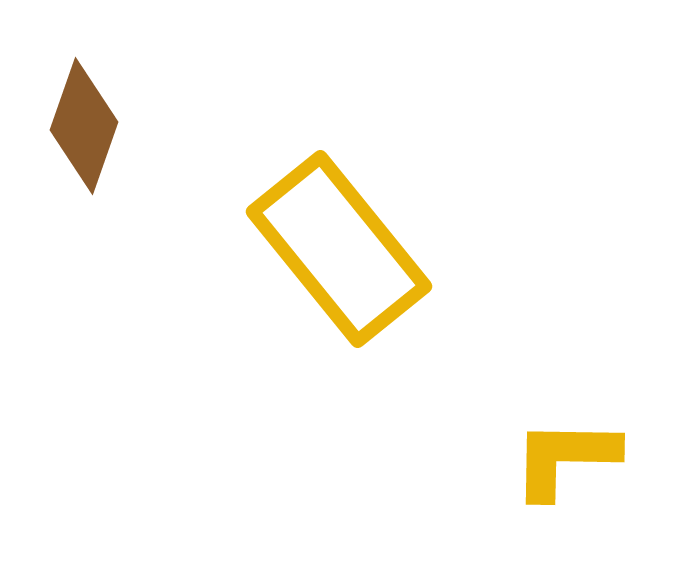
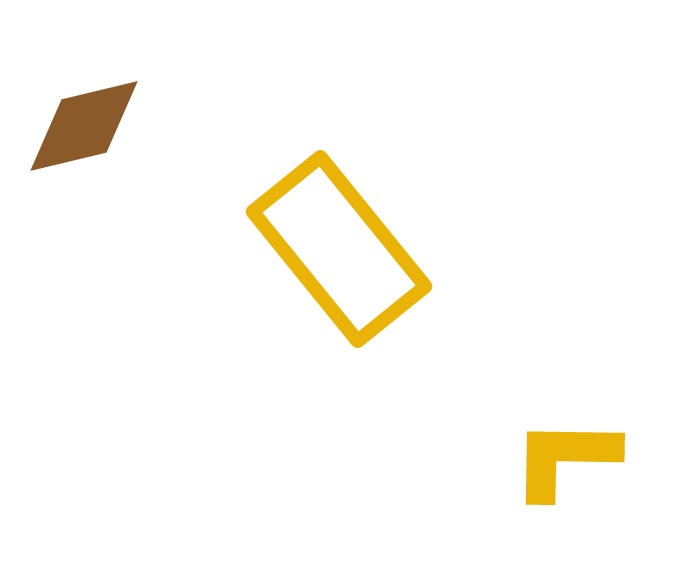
brown diamond: rotated 57 degrees clockwise
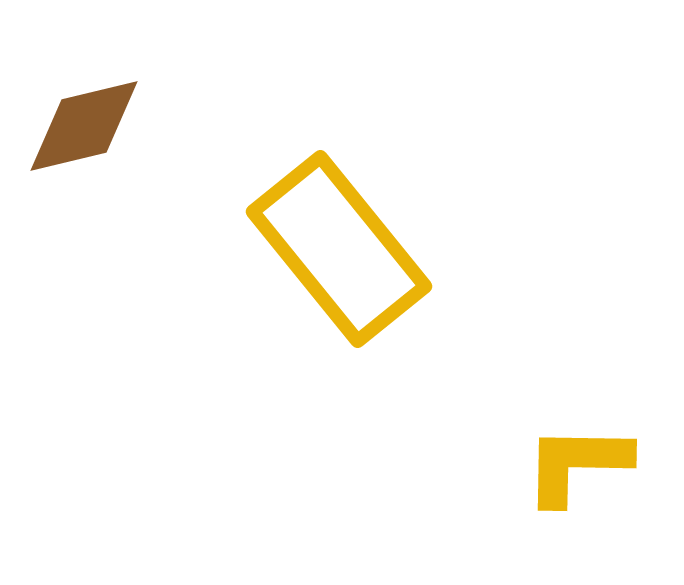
yellow L-shape: moved 12 px right, 6 px down
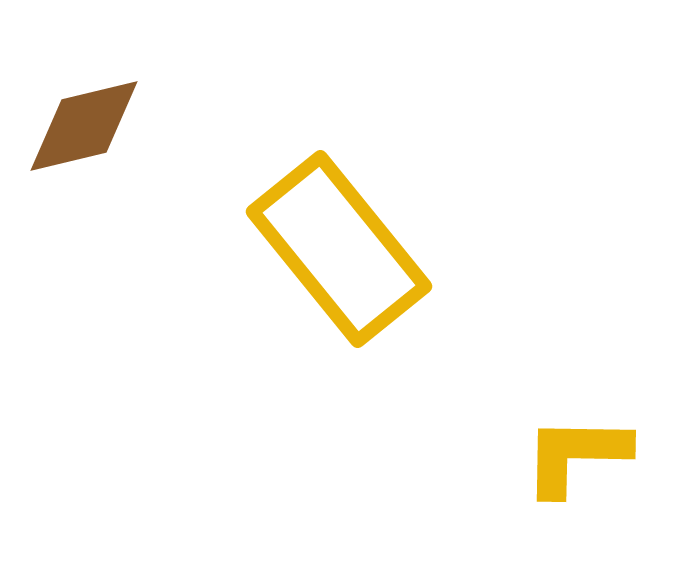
yellow L-shape: moved 1 px left, 9 px up
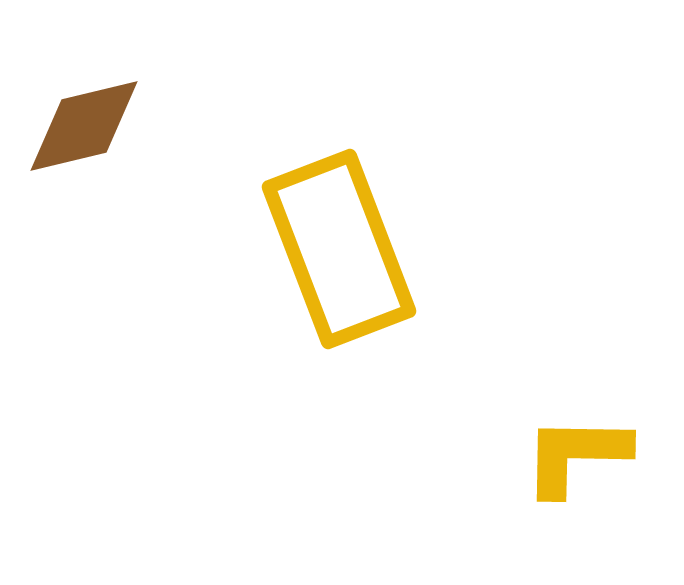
yellow rectangle: rotated 18 degrees clockwise
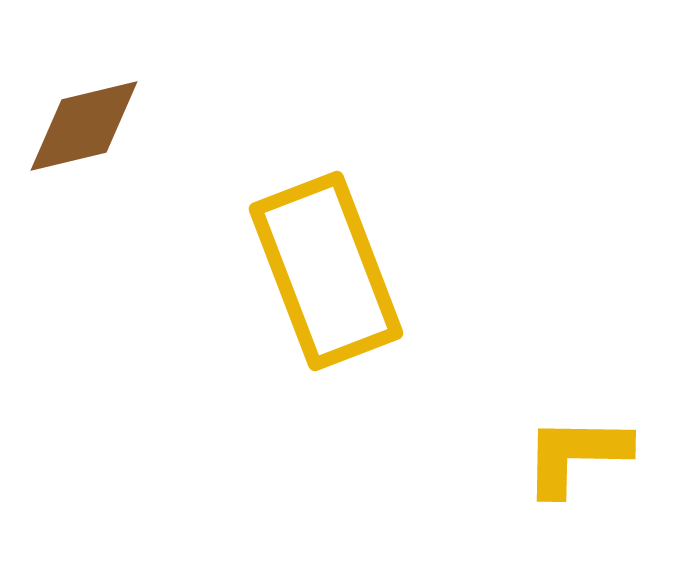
yellow rectangle: moved 13 px left, 22 px down
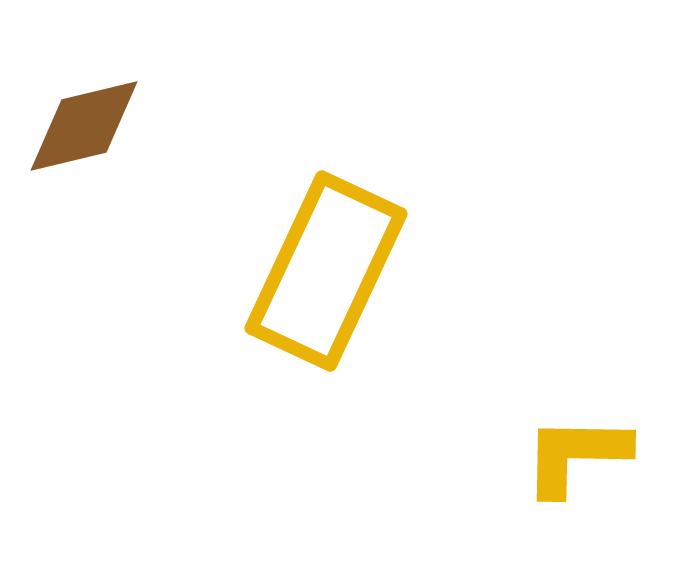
yellow rectangle: rotated 46 degrees clockwise
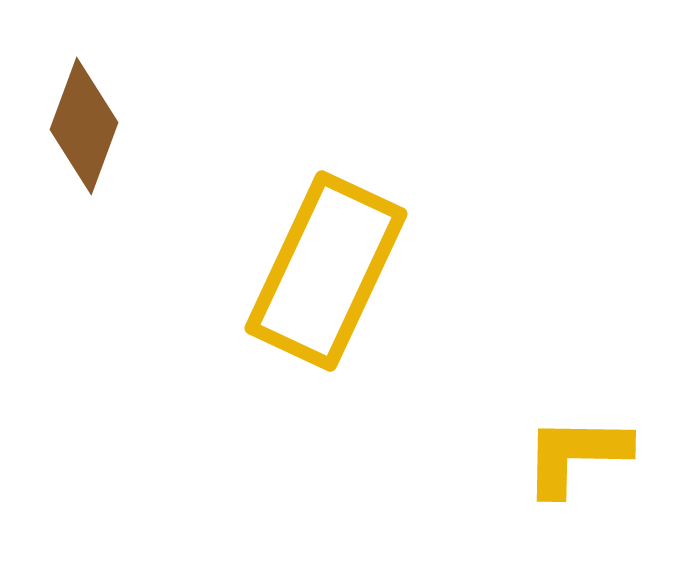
brown diamond: rotated 56 degrees counterclockwise
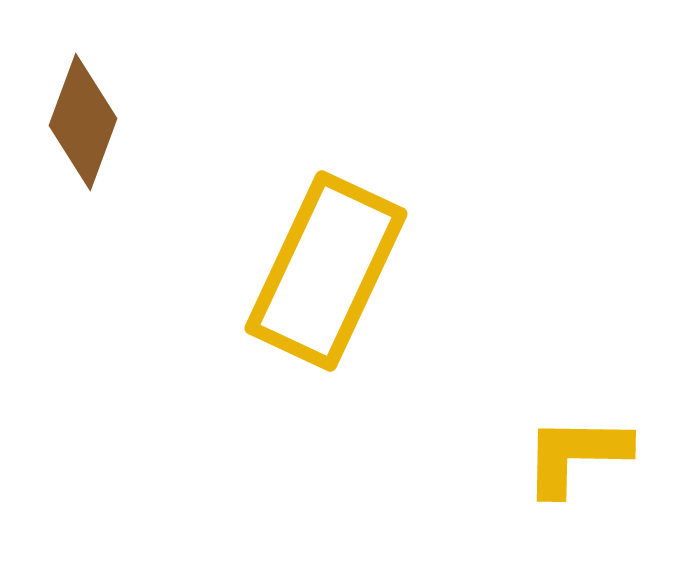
brown diamond: moved 1 px left, 4 px up
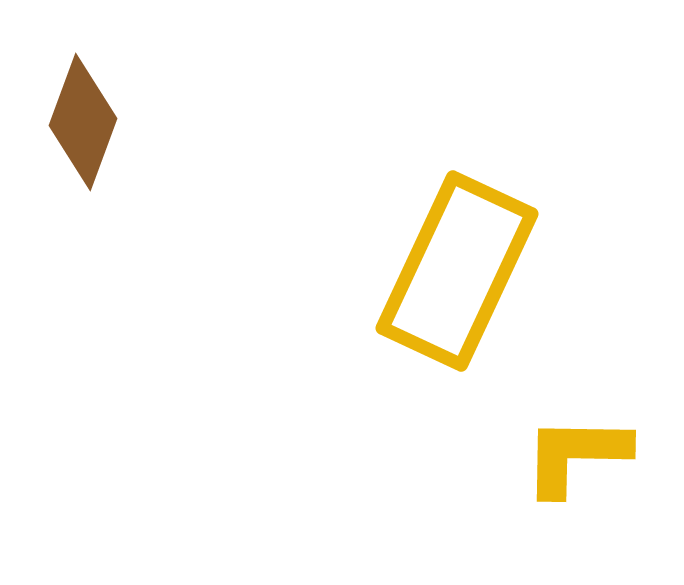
yellow rectangle: moved 131 px right
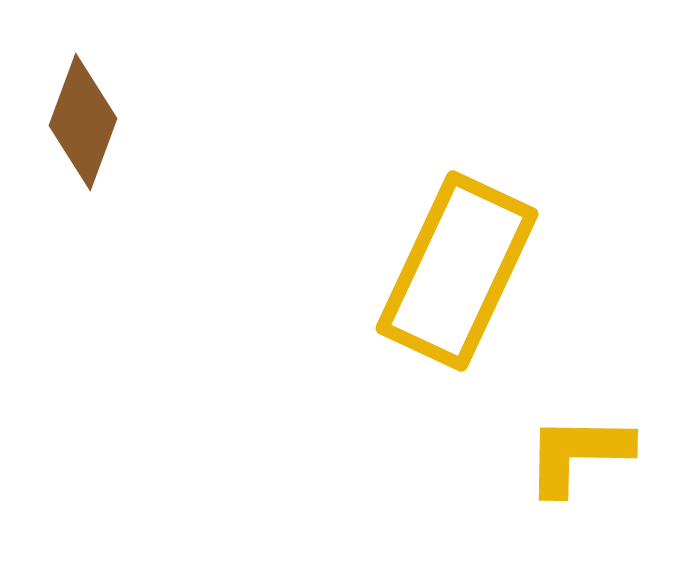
yellow L-shape: moved 2 px right, 1 px up
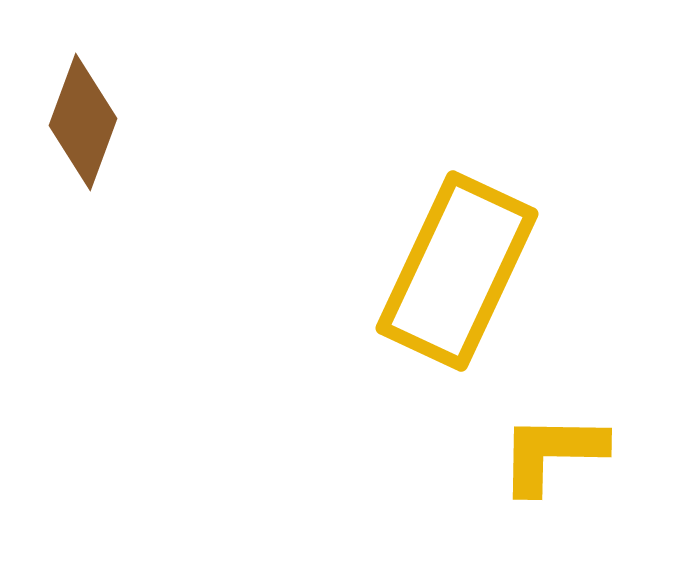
yellow L-shape: moved 26 px left, 1 px up
